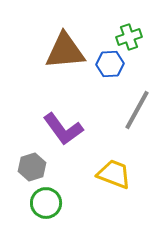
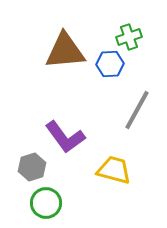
purple L-shape: moved 2 px right, 8 px down
yellow trapezoid: moved 4 px up; rotated 6 degrees counterclockwise
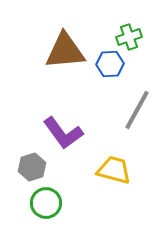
purple L-shape: moved 2 px left, 4 px up
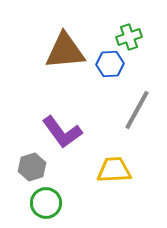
purple L-shape: moved 1 px left, 1 px up
yellow trapezoid: rotated 18 degrees counterclockwise
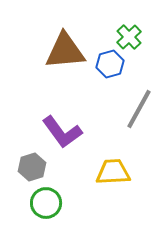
green cross: rotated 25 degrees counterclockwise
blue hexagon: rotated 12 degrees counterclockwise
gray line: moved 2 px right, 1 px up
yellow trapezoid: moved 1 px left, 2 px down
